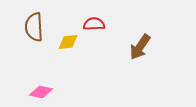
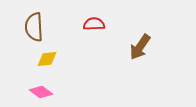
yellow diamond: moved 21 px left, 17 px down
pink diamond: rotated 25 degrees clockwise
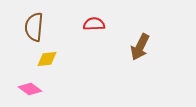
brown semicircle: rotated 8 degrees clockwise
brown arrow: rotated 8 degrees counterclockwise
pink diamond: moved 11 px left, 3 px up
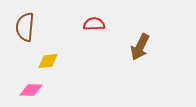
brown semicircle: moved 9 px left
yellow diamond: moved 1 px right, 2 px down
pink diamond: moved 1 px right, 1 px down; rotated 35 degrees counterclockwise
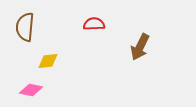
pink diamond: rotated 10 degrees clockwise
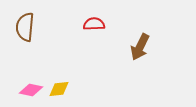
yellow diamond: moved 11 px right, 28 px down
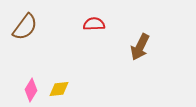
brown semicircle: rotated 148 degrees counterclockwise
pink diamond: rotated 70 degrees counterclockwise
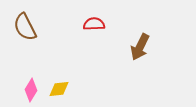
brown semicircle: rotated 116 degrees clockwise
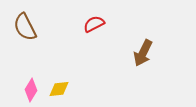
red semicircle: rotated 25 degrees counterclockwise
brown arrow: moved 3 px right, 6 px down
